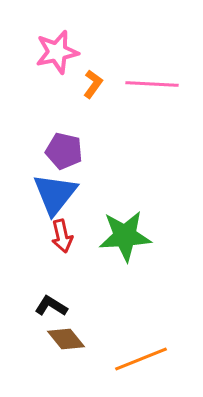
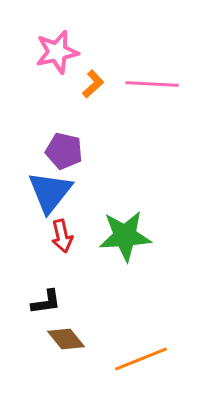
orange L-shape: rotated 12 degrees clockwise
blue triangle: moved 5 px left, 2 px up
black L-shape: moved 5 px left, 4 px up; rotated 140 degrees clockwise
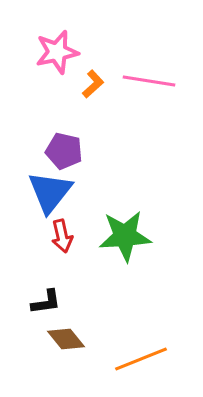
pink line: moved 3 px left, 3 px up; rotated 6 degrees clockwise
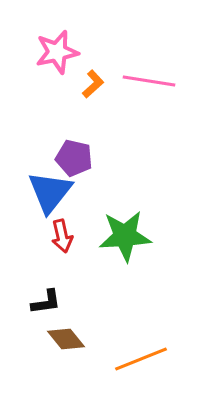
purple pentagon: moved 10 px right, 7 px down
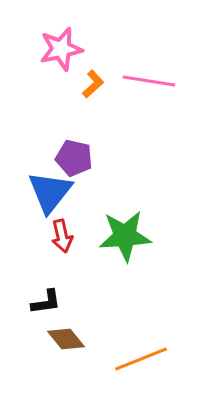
pink star: moved 4 px right, 3 px up
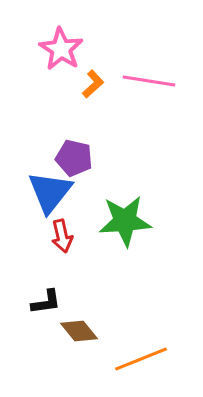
pink star: rotated 27 degrees counterclockwise
green star: moved 15 px up
brown diamond: moved 13 px right, 8 px up
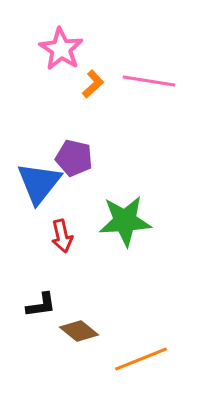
blue triangle: moved 11 px left, 9 px up
black L-shape: moved 5 px left, 3 px down
brown diamond: rotated 12 degrees counterclockwise
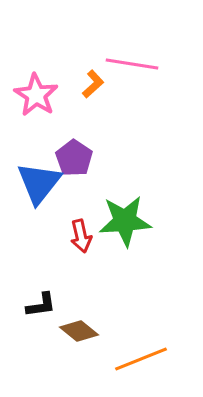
pink star: moved 25 px left, 46 px down
pink line: moved 17 px left, 17 px up
purple pentagon: rotated 21 degrees clockwise
red arrow: moved 19 px right
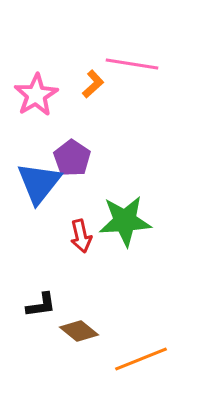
pink star: rotated 9 degrees clockwise
purple pentagon: moved 2 px left
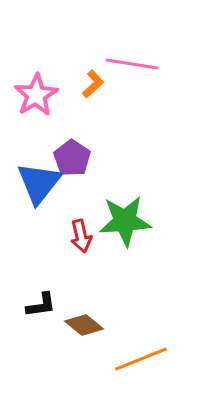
brown diamond: moved 5 px right, 6 px up
